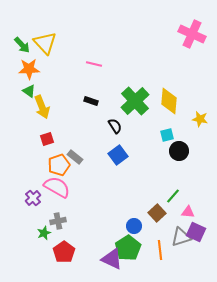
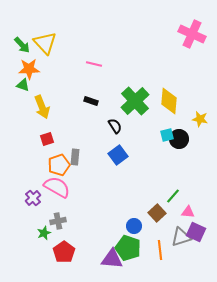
green triangle: moved 6 px left, 6 px up; rotated 16 degrees counterclockwise
black circle: moved 12 px up
gray rectangle: rotated 56 degrees clockwise
green pentagon: rotated 20 degrees counterclockwise
purple triangle: rotated 20 degrees counterclockwise
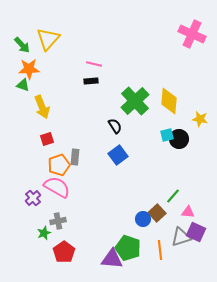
yellow triangle: moved 3 px right, 4 px up; rotated 25 degrees clockwise
black rectangle: moved 20 px up; rotated 24 degrees counterclockwise
blue circle: moved 9 px right, 7 px up
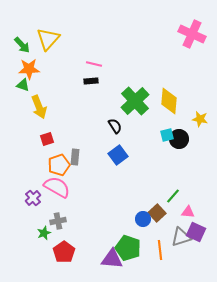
yellow arrow: moved 3 px left
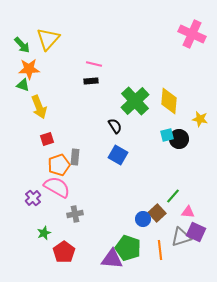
blue square: rotated 24 degrees counterclockwise
gray cross: moved 17 px right, 7 px up
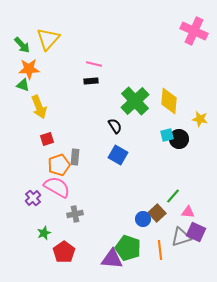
pink cross: moved 2 px right, 3 px up
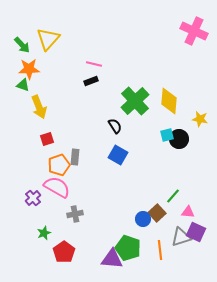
black rectangle: rotated 16 degrees counterclockwise
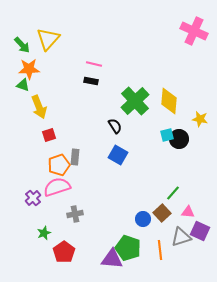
black rectangle: rotated 32 degrees clockwise
red square: moved 2 px right, 4 px up
pink semicircle: rotated 48 degrees counterclockwise
green line: moved 3 px up
brown square: moved 5 px right
purple square: moved 4 px right, 1 px up
